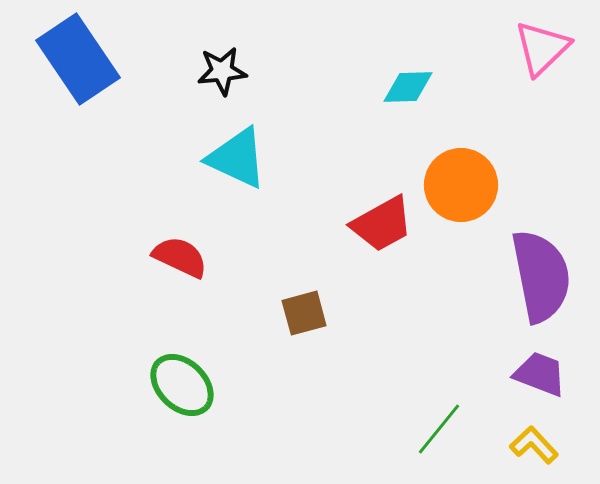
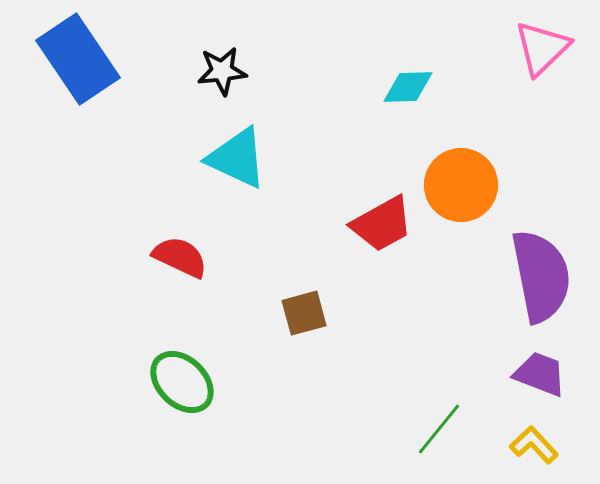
green ellipse: moved 3 px up
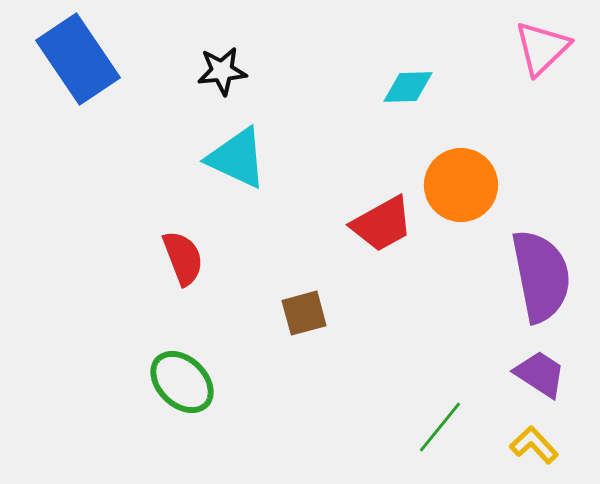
red semicircle: moved 3 px right, 1 px down; rotated 44 degrees clockwise
purple trapezoid: rotated 12 degrees clockwise
green line: moved 1 px right, 2 px up
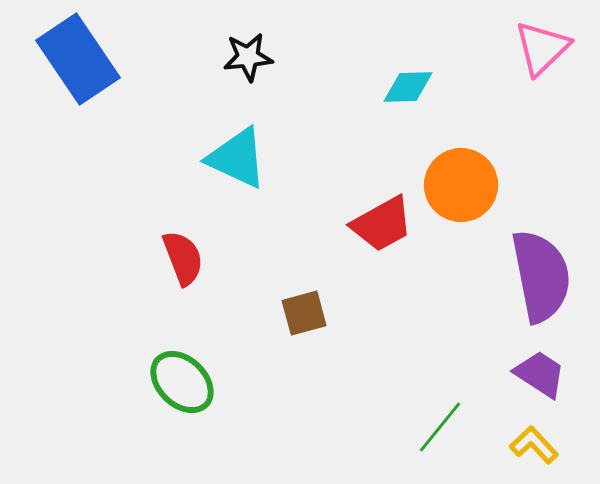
black star: moved 26 px right, 14 px up
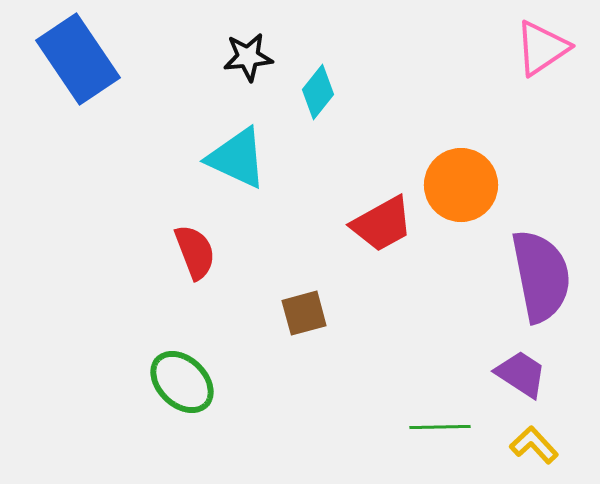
pink triangle: rotated 10 degrees clockwise
cyan diamond: moved 90 px left, 5 px down; rotated 50 degrees counterclockwise
red semicircle: moved 12 px right, 6 px up
purple trapezoid: moved 19 px left
green line: rotated 50 degrees clockwise
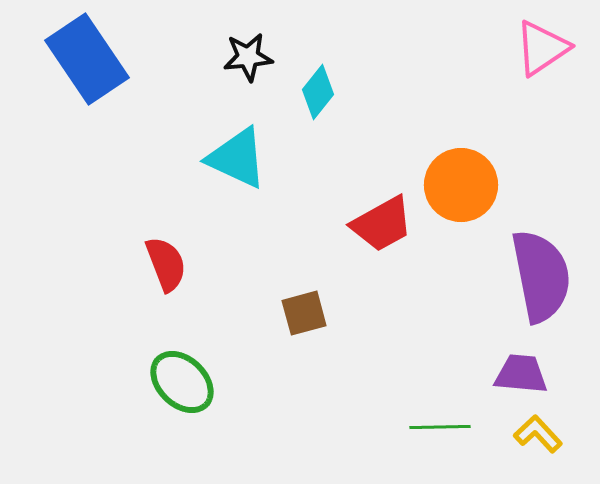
blue rectangle: moved 9 px right
red semicircle: moved 29 px left, 12 px down
purple trapezoid: rotated 28 degrees counterclockwise
yellow L-shape: moved 4 px right, 11 px up
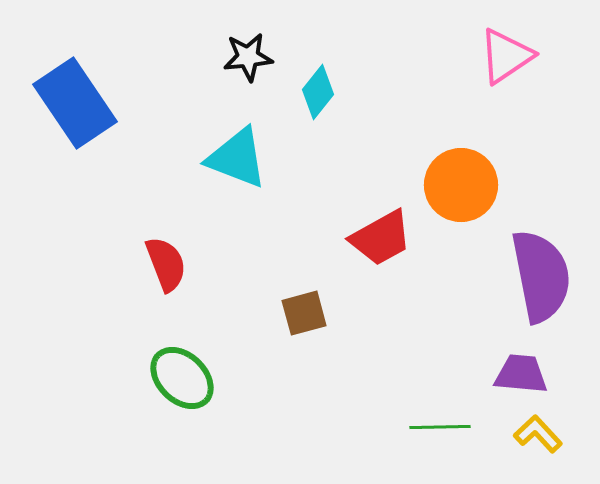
pink triangle: moved 36 px left, 8 px down
blue rectangle: moved 12 px left, 44 px down
cyan triangle: rotated 4 degrees counterclockwise
red trapezoid: moved 1 px left, 14 px down
green ellipse: moved 4 px up
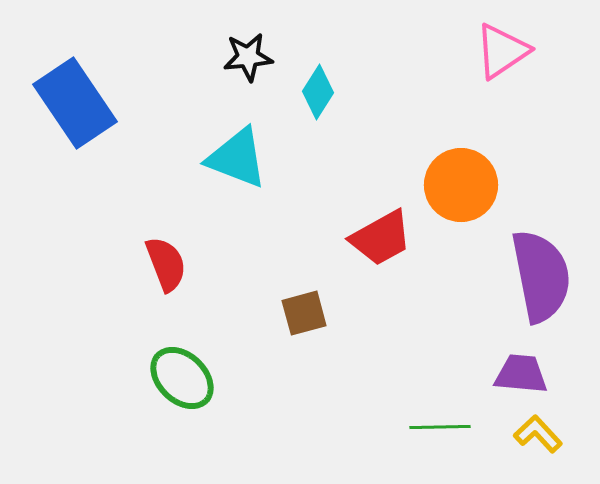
pink triangle: moved 4 px left, 5 px up
cyan diamond: rotated 6 degrees counterclockwise
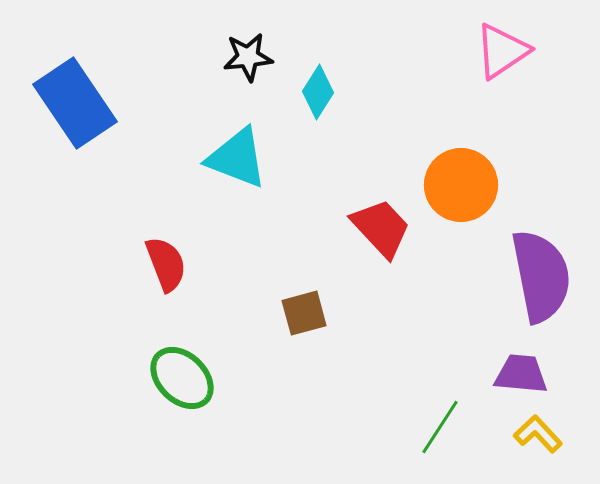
red trapezoid: moved 10 px up; rotated 104 degrees counterclockwise
green line: rotated 56 degrees counterclockwise
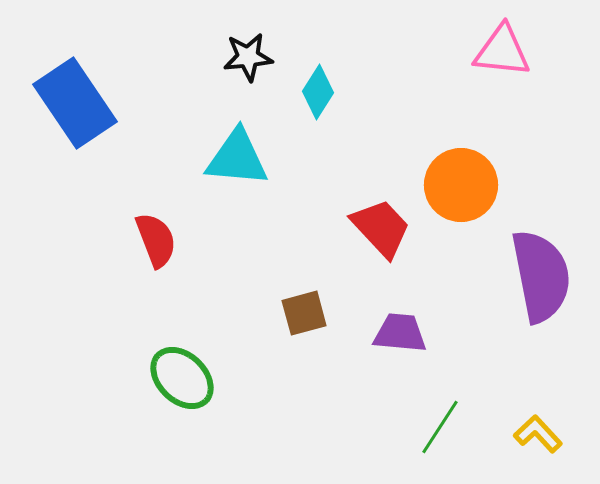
pink triangle: rotated 40 degrees clockwise
cyan triangle: rotated 16 degrees counterclockwise
red semicircle: moved 10 px left, 24 px up
purple trapezoid: moved 121 px left, 41 px up
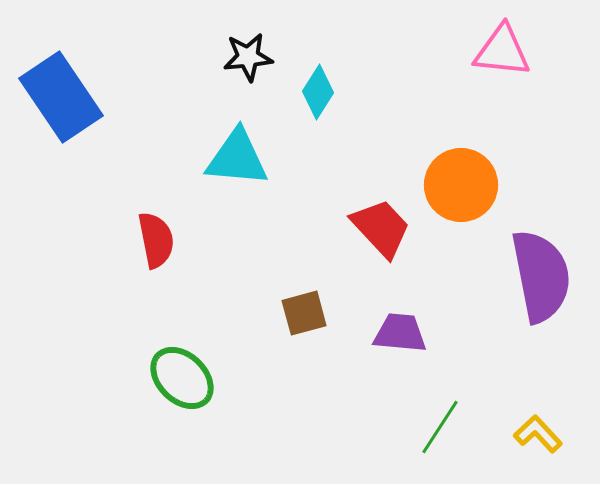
blue rectangle: moved 14 px left, 6 px up
red semicircle: rotated 10 degrees clockwise
